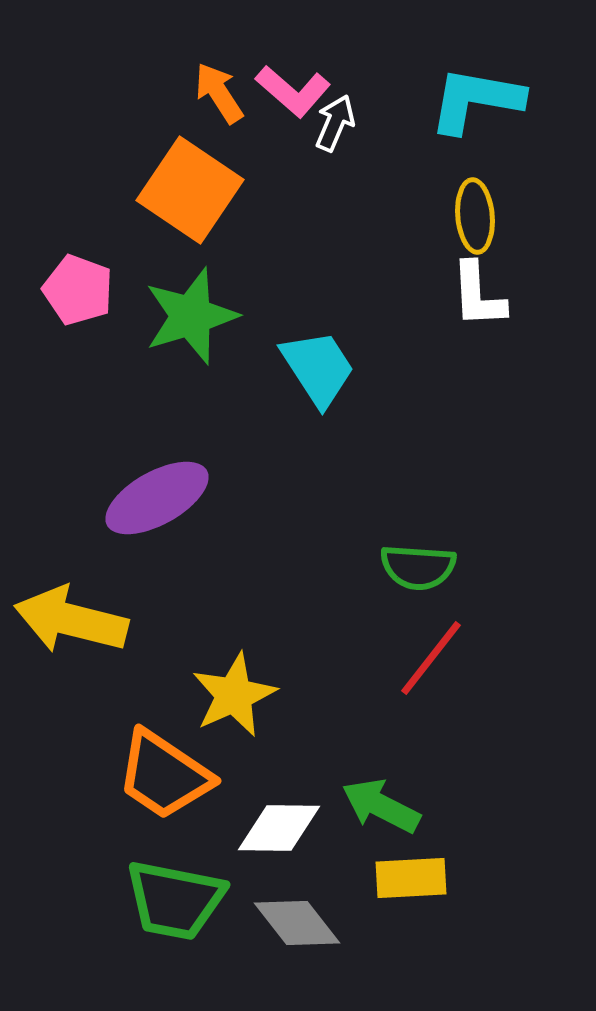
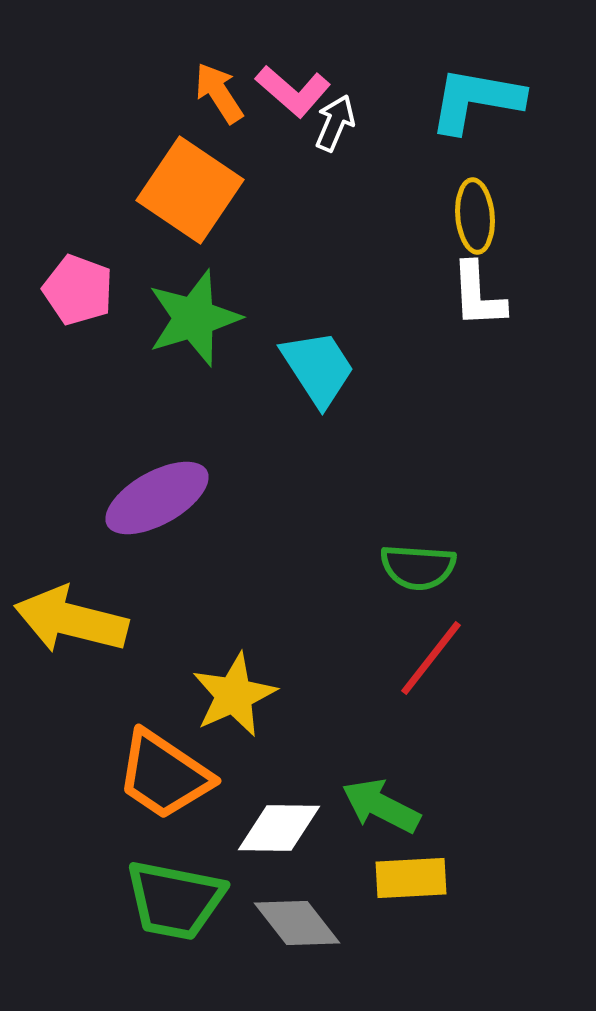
green star: moved 3 px right, 2 px down
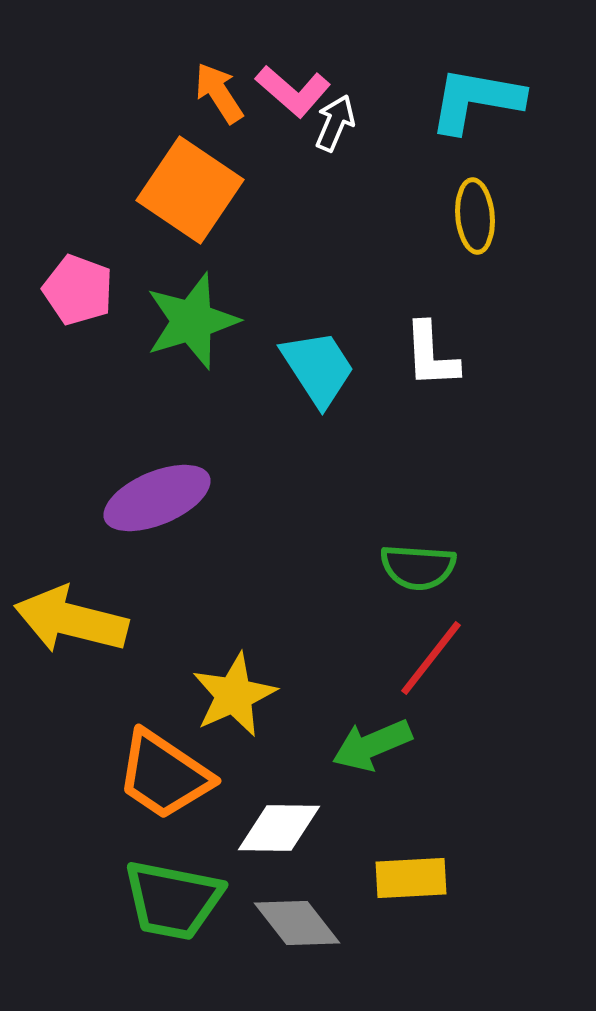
white L-shape: moved 47 px left, 60 px down
green star: moved 2 px left, 3 px down
purple ellipse: rotated 6 degrees clockwise
green arrow: moved 9 px left, 61 px up; rotated 50 degrees counterclockwise
green trapezoid: moved 2 px left
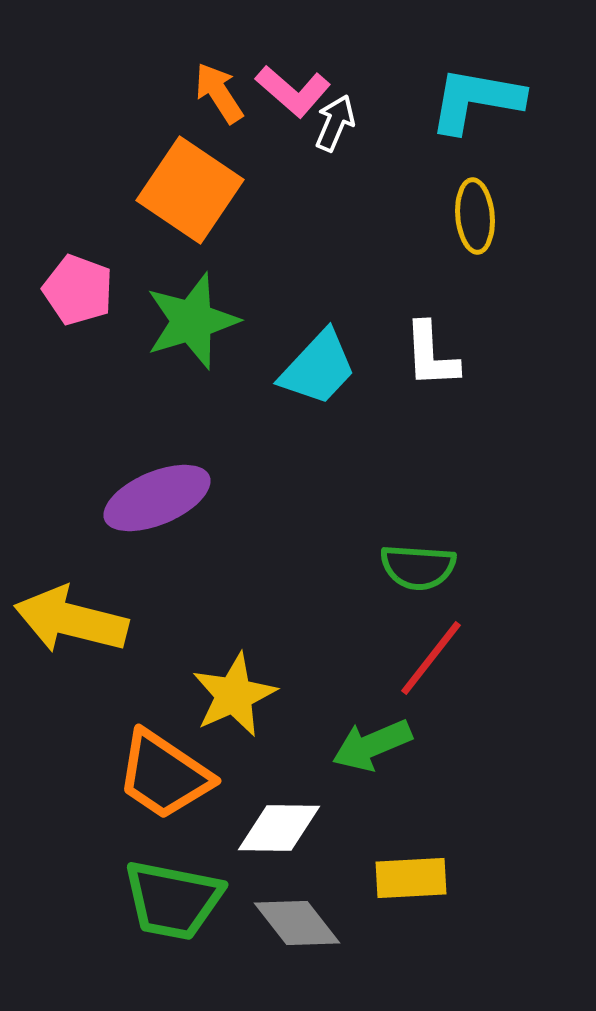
cyan trapezoid: rotated 76 degrees clockwise
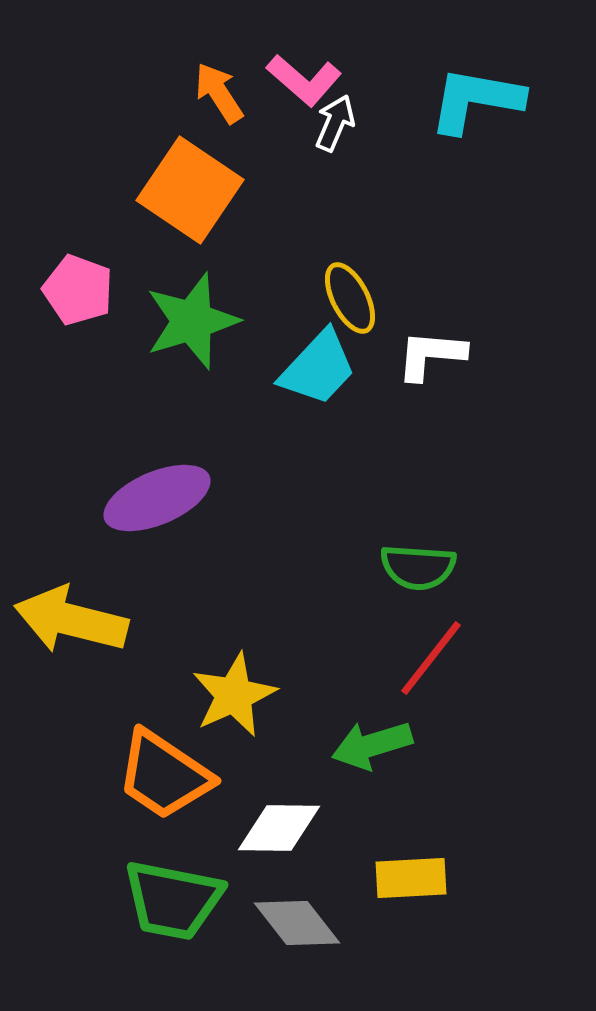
pink L-shape: moved 11 px right, 11 px up
yellow ellipse: moved 125 px left, 82 px down; rotated 22 degrees counterclockwise
white L-shape: rotated 98 degrees clockwise
green arrow: rotated 6 degrees clockwise
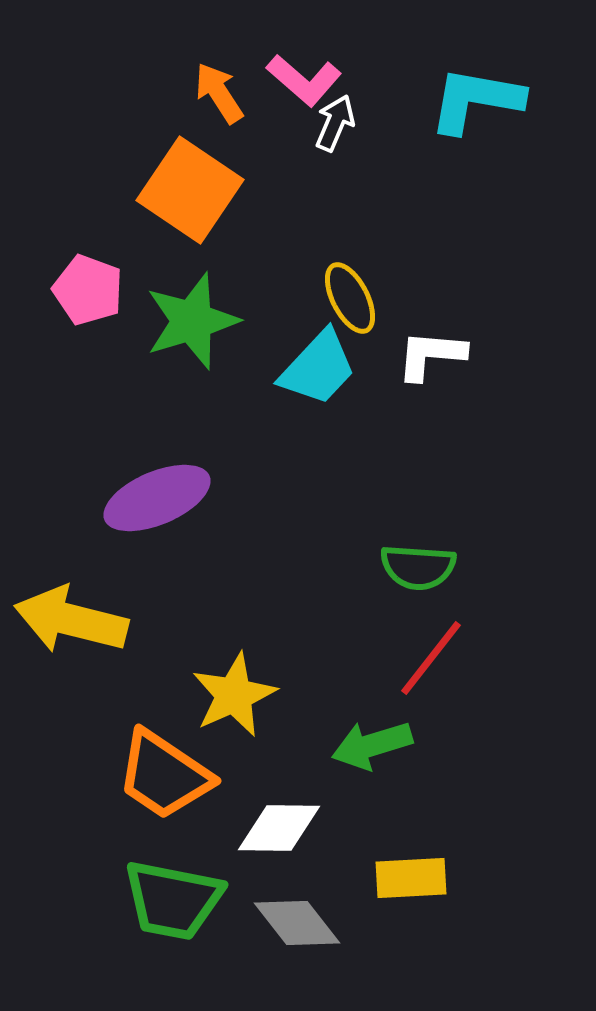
pink pentagon: moved 10 px right
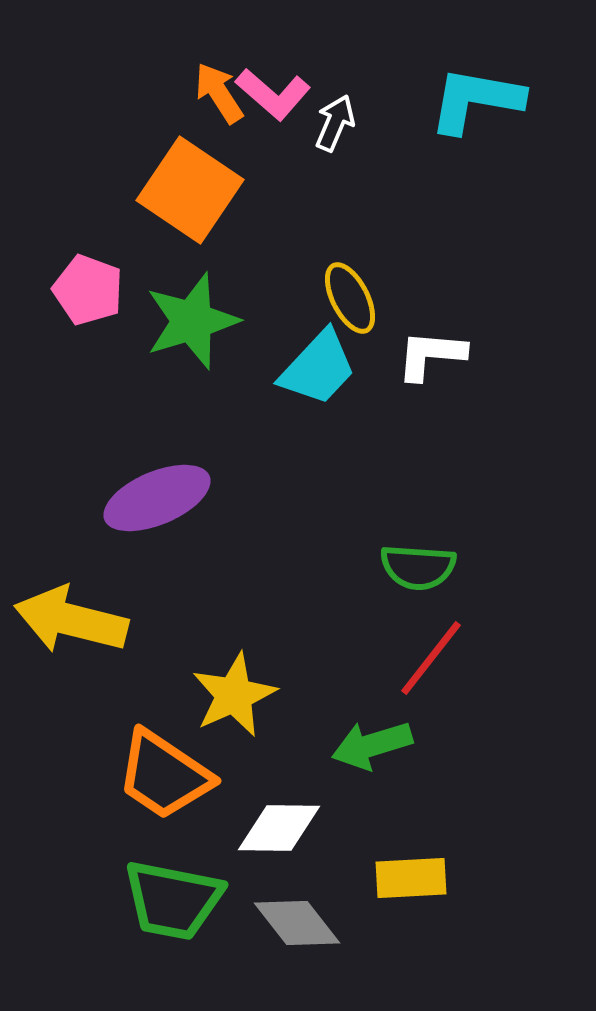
pink L-shape: moved 31 px left, 14 px down
